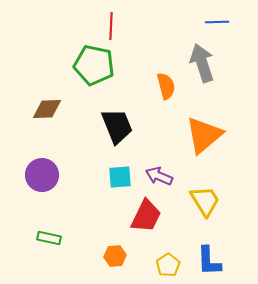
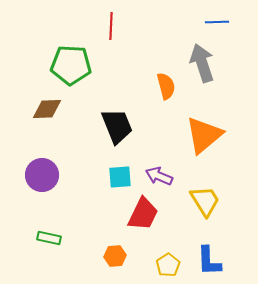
green pentagon: moved 23 px left; rotated 9 degrees counterclockwise
red trapezoid: moved 3 px left, 2 px up
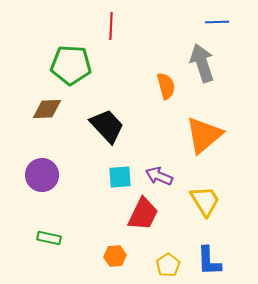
black trapezoid: moved 10 px left; rotated 21 degrees counterclockwise
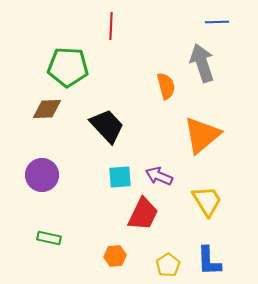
green pentagon: moved 3 px left, 2 px down
orange triangle: moved 2 px left
yellow trapezoid: moved 2 px right
